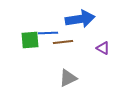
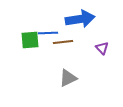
purple triangle: moved 1 px left; rotated 16 degrees clockwise
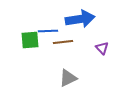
blue line: moved 2 px up
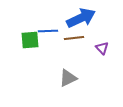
blue arrow: moved 1 px right, 1 px up; rotated 16 degrees counterclockwise
brown line: moved 11 px right, 4 px up
